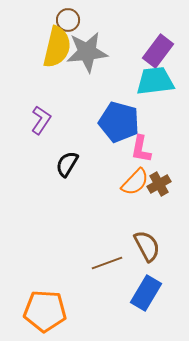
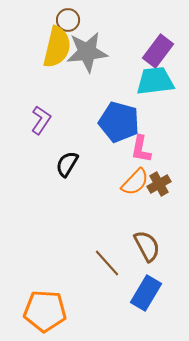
brown line: rotated 68 degrees clockwise
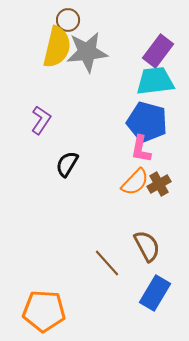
blue pentagon: moved 28 px right
blue rectangle: moved 9 px right
orange pentagon: moved 1 px left
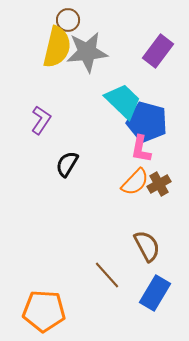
cyan trapezoid: moved 32 px left, 20 px down; rotated 51 degrees clockwise
brown line: moved 12 px down
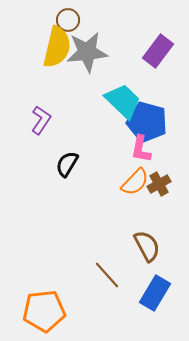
orange pentagon: rotated 9 degrees counterclockwise
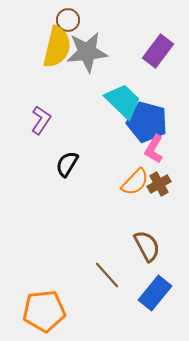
pink L-shape: moved 13 px right; rotated 20 degrees clockwise
blue rectangle: rotated 8 degrees clockwise
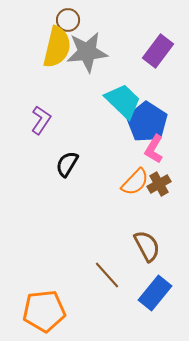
blue pentagon: rotated 18 degrees clockwise
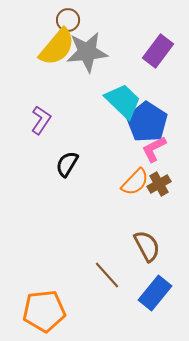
yellow semicircle: rotated 27 degrees clockwise
pink L-shape: rotated 32 degrees clockwise
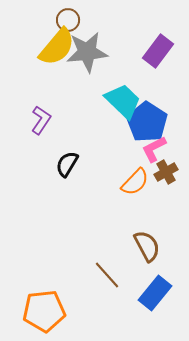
brown cross: moved 7 px right, 12 px up
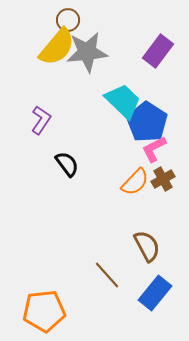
black semicircle: rotated 112 degrees clockwise
brown cross: moved 3 px left, 7 px down
